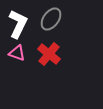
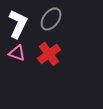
red cross: rotated 15 degrees clockwise
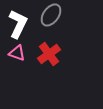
gray ellipse: moved 4 px up
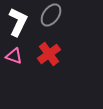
white L-shape: moved 2 px up
pink triangle: moved 3 px left, 3 px down
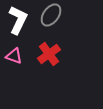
white L-shape: moved 2 px up
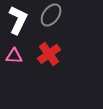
pink triangle: rotated 18 degrees counterclockwise
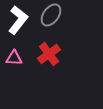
white L-shape: rotated 12 degrees clockwise
pink triangle: moved 2 px down
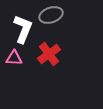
gray ellipse: rotated 35 degrees clockwise
white L-shape: moved 5 px right, 9 px down; rotated 16 degrees counterclockwise
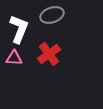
gray ellipse: moved 1 px right
white L-shape: moved 4 px left
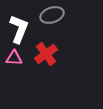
red cross: moved 3 px left
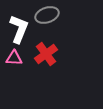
gray ellipse: moved 5 px left
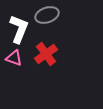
pink triangle: rotated 18 degrees clockwise
